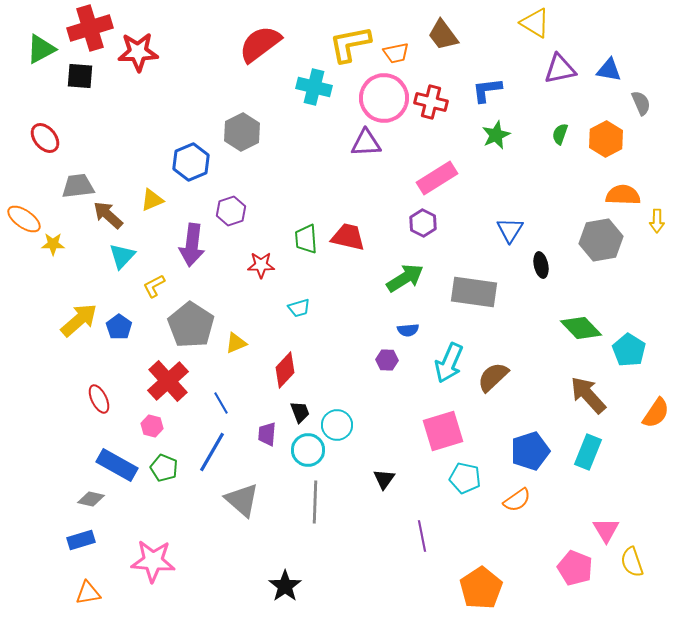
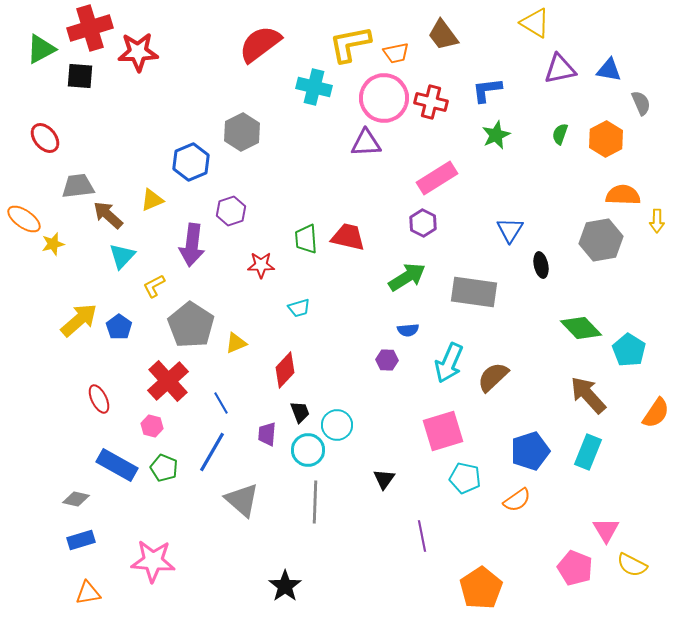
yellow star at (53, 244): rotated 15 degrees counterclockwise
green arrow at (405, 278): moved 2 px right, 1 px up
gray diamond at (91, 499): moved 15 px left
yellow semicircle at (632, 562): moved 3 px down; rotated 44 degrees counterclockwise
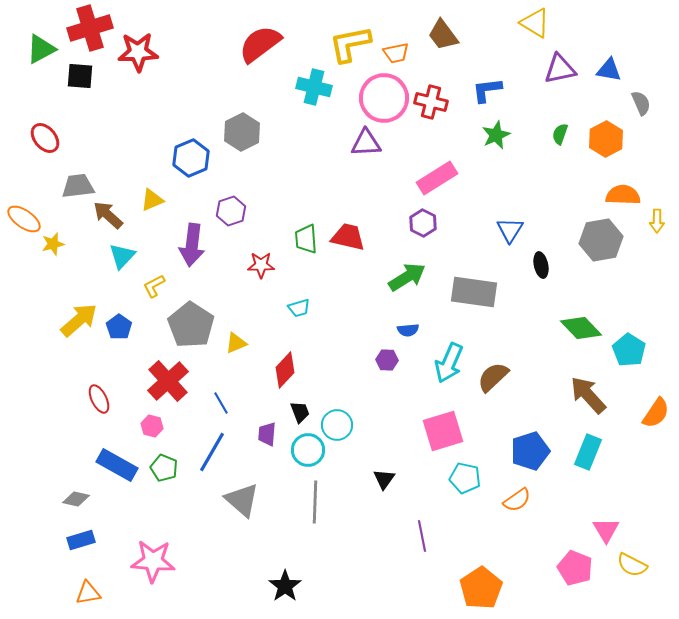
blue hexagon at (191, 162): moved 4 px up
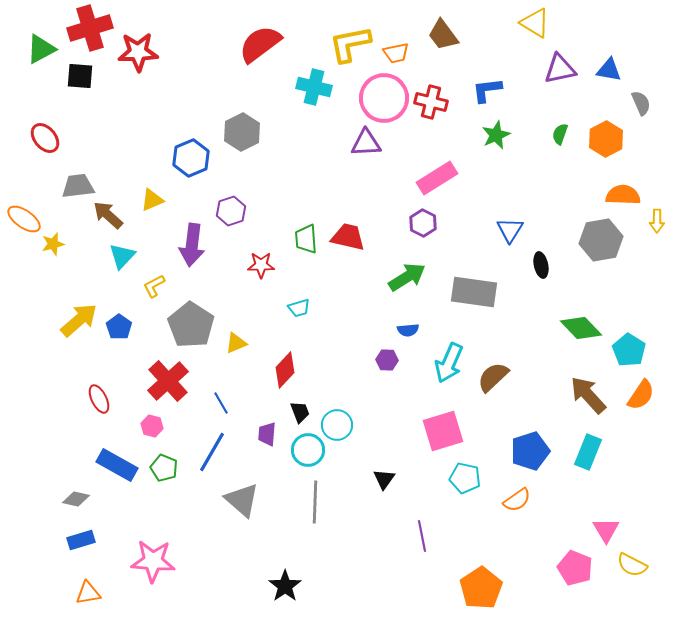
orange semicircle at (656, 413): moved 15 px left, 18 px up
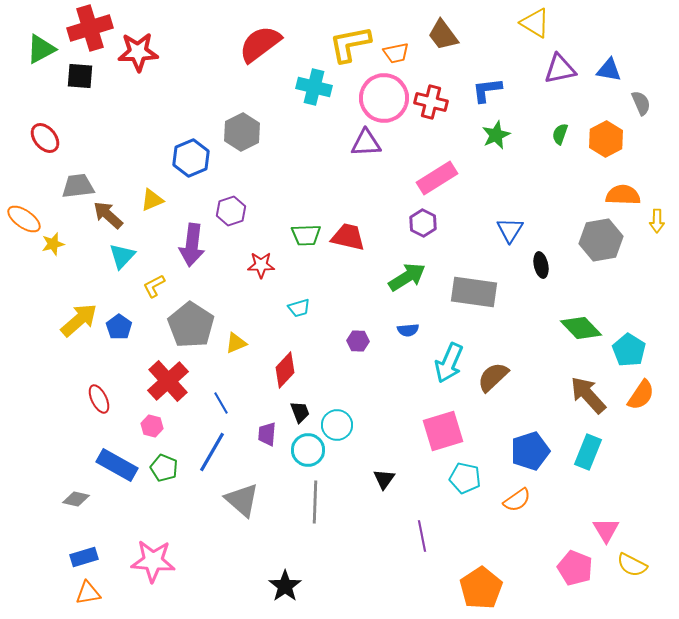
green trapezoid at (306, 239): moved 4 px up; rotated 88 degrees counterclockwise
purple hexagon at (387, 360): moved 29 px left, 19 px up
blue rectangle at (81, 540): moved 3 px right, 17 px down
